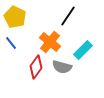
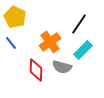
black line: moved 11 px right, 8 px down
orange cross: rotated 15 degrees clockwise
red diamond: moved 3 px down; rotated 35 degrees counterclockwise
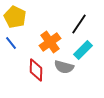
gray semicircle: moved 2 px right
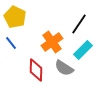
orange cross: moved 2 px right
gray semicircle: moved 1 px down; rotated 18 degrees clockwise
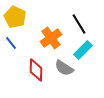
black line: rotated 65 degrees counterclockwise
orange cross: moved 1 px left, 4 px up
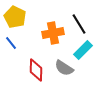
orange cross: moved 2 px right, 5 px up; rotated 25 degrees clockwise
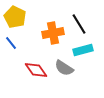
cyan rectangle: rotated 30 degrees clockwise
red diamond: rotated 35 degrees counterclockwise
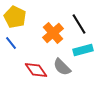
orange cross: rotated 30 degrees counterclockwise
gray semicircle: moved 2 px left, 1 px up; rotated 12 degrees clockwise
